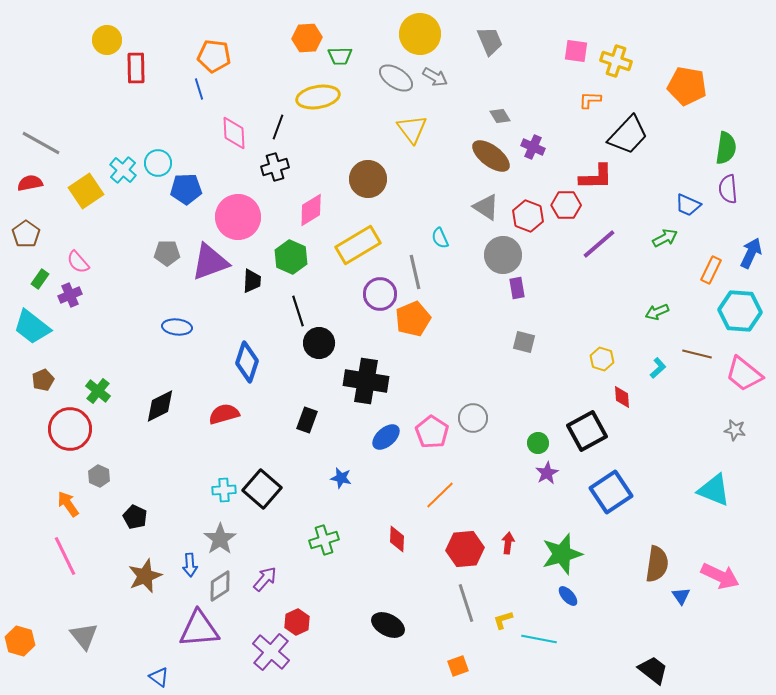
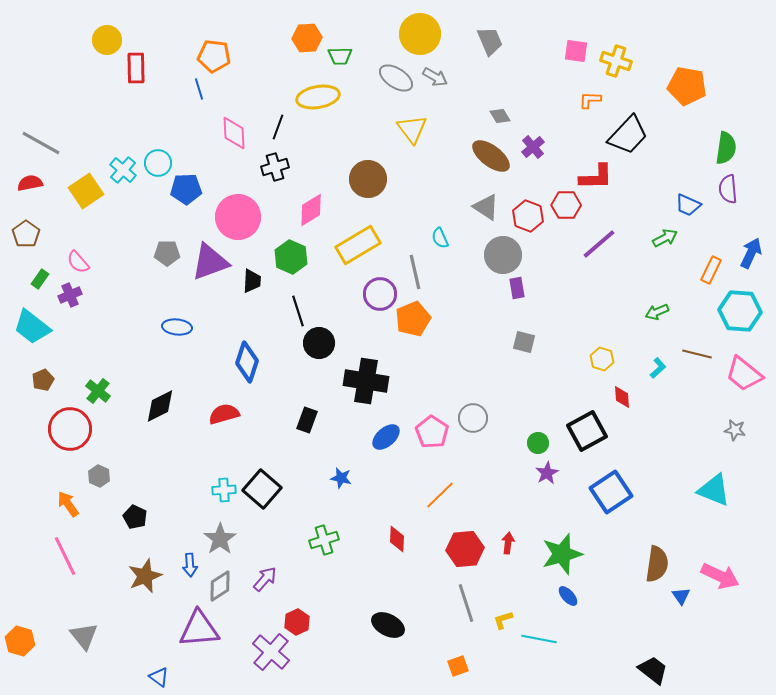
purple cross at (533, 147): rotated 25 degrees clockwise
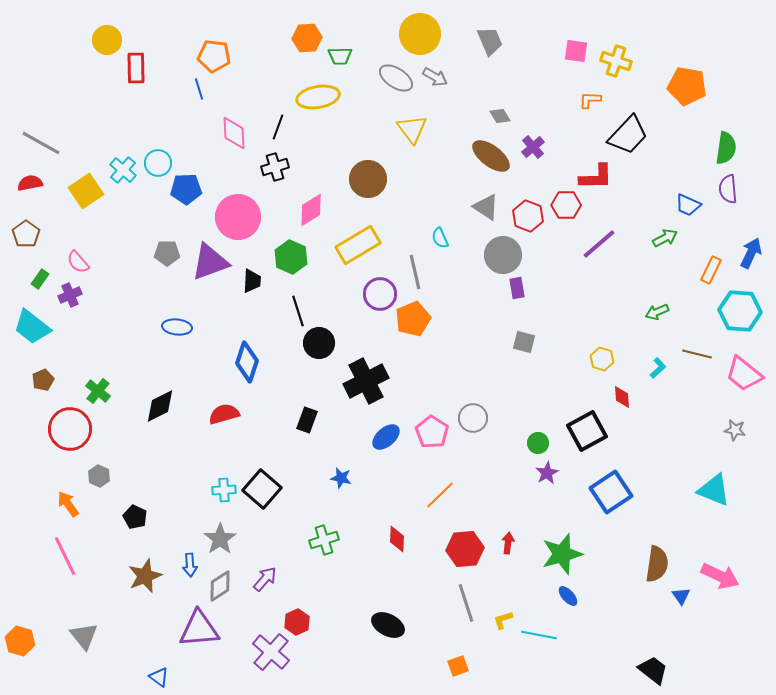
black cross at (366, 381): rotated 36 degrees counterclockwise
cyan line at (539, 639): moved 4 px up
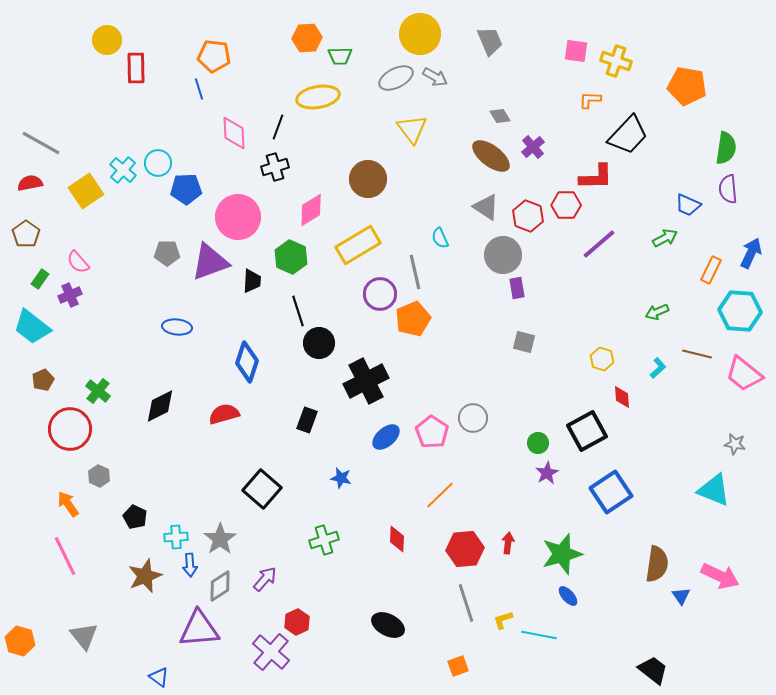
gray ellipse at (396, 78): rotated 60 degrees counterclockwise
gray star at (735, 430): moved 14 px down
cyan cross at (224, 490): moved 48 px left, 47 px down
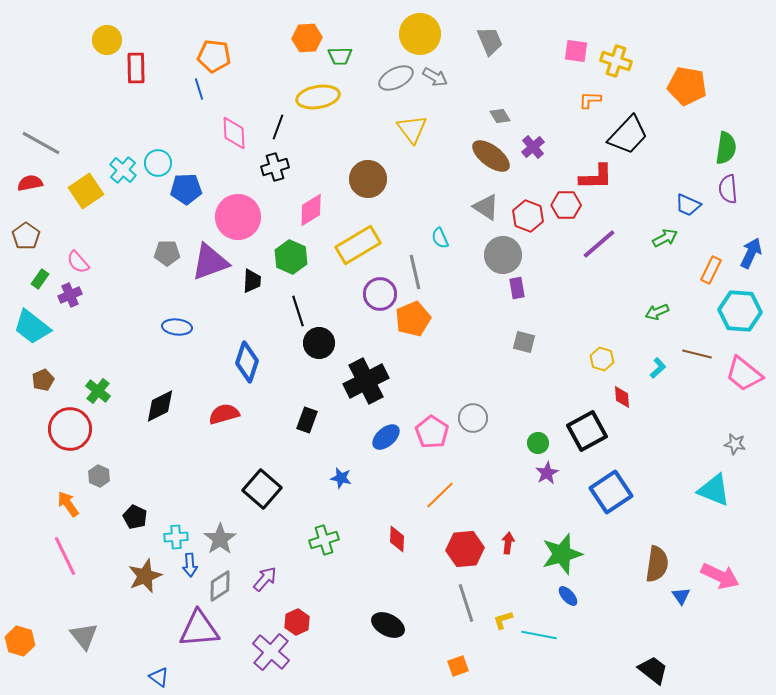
brown pentagon at (26, 234): moved 2 px down
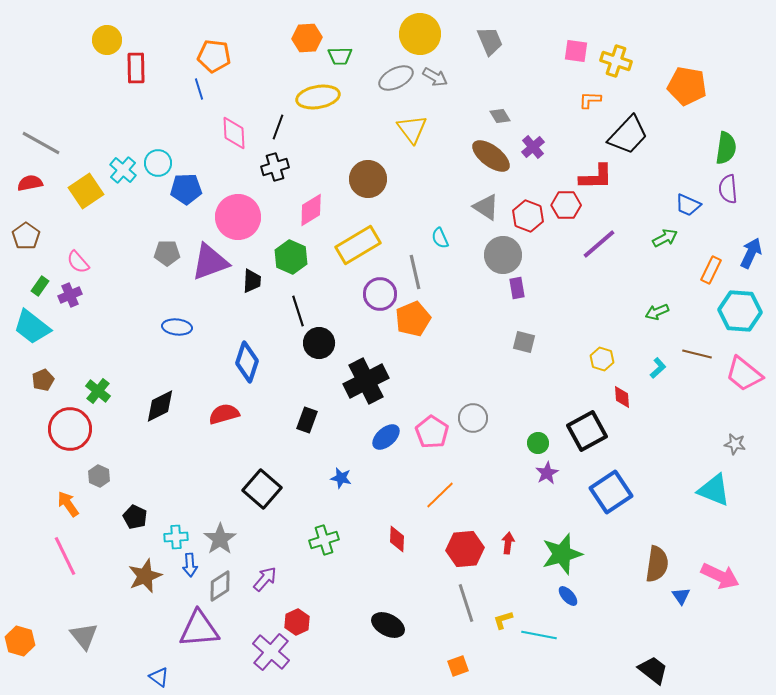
green rectangle at (40, 279): moved 7 px down
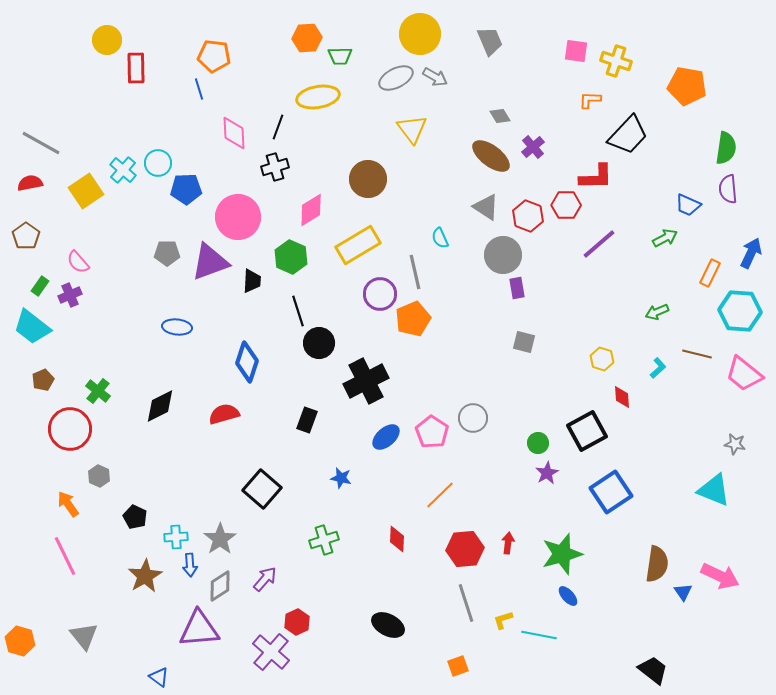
orange rectangle at (711, 270): moved 1 px left, 3 px down
brown star at (145, 576): rotated 8 degrees counterclockwise
blue triangle at (681, 596): moved 2 px right, 4 px up
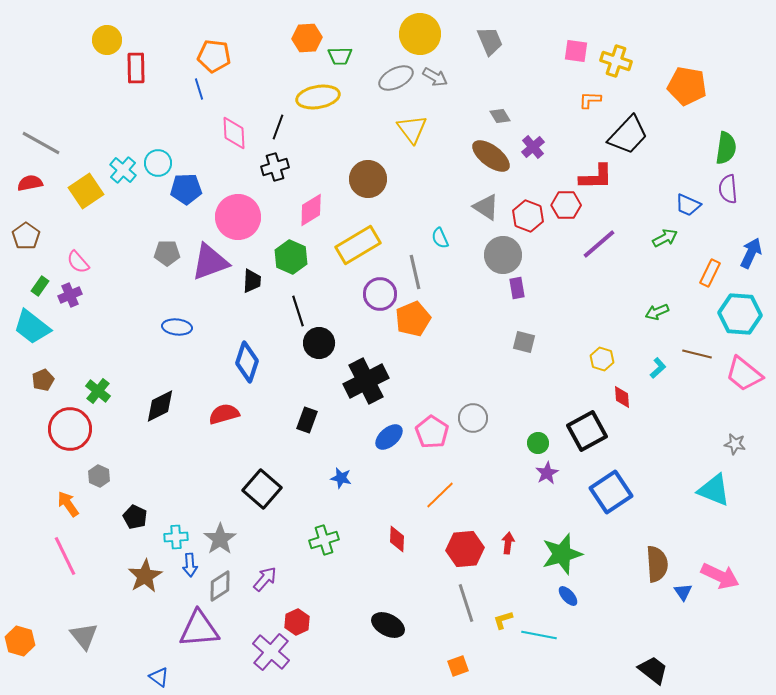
cyan hexagon at (740, 311): moved 3 px down
blue ellipse at (386, 437): moved 3 px right
brown semicircle at (657, 564): rotated 12 degrees counterclockwise
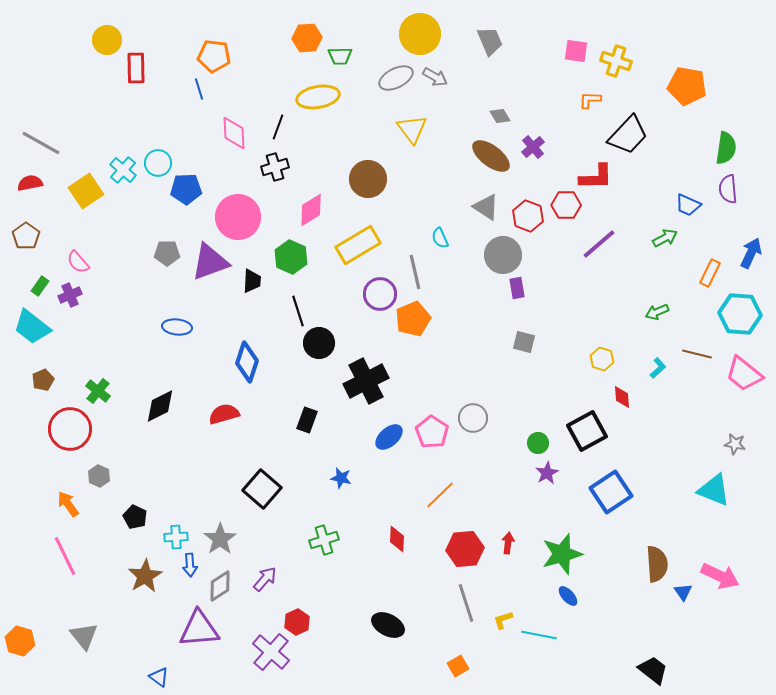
orange square at (458, 666): rotated 10 degrees counterclockwise
